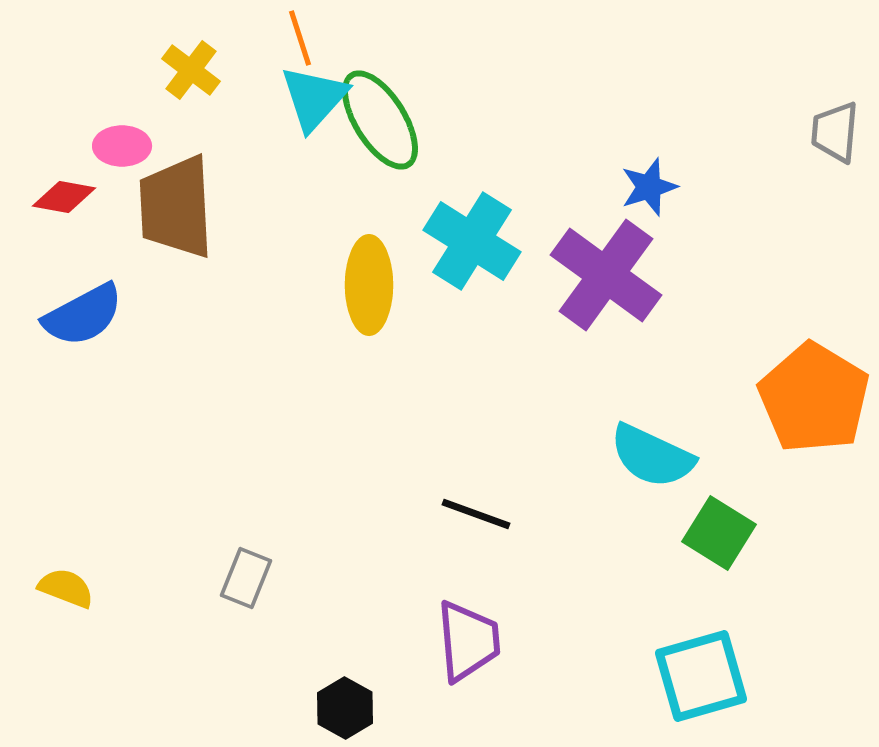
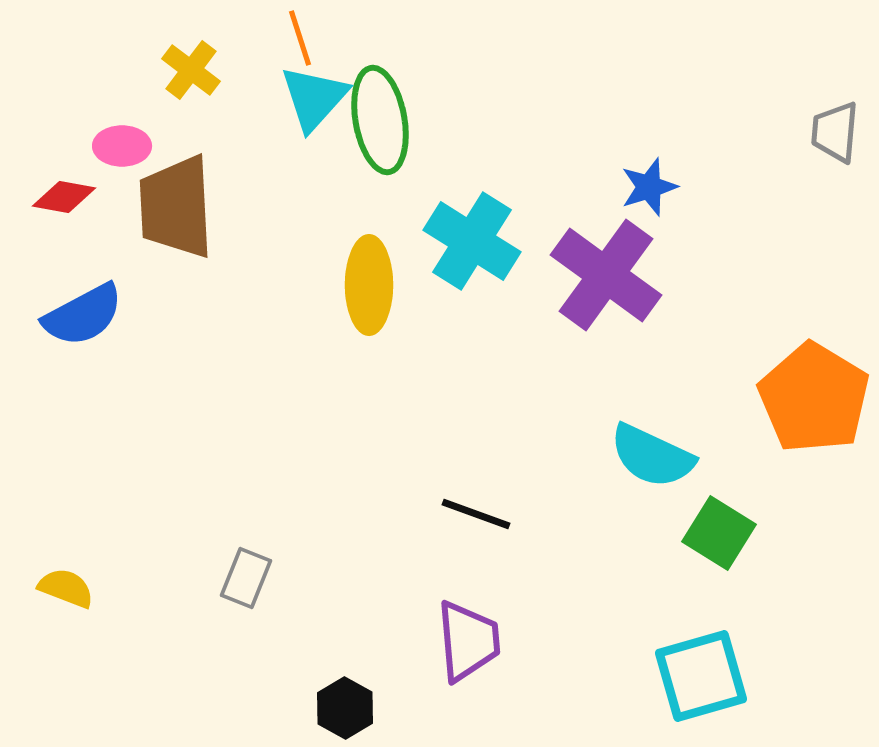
green ellipse: rotated 22 degrees clockwise
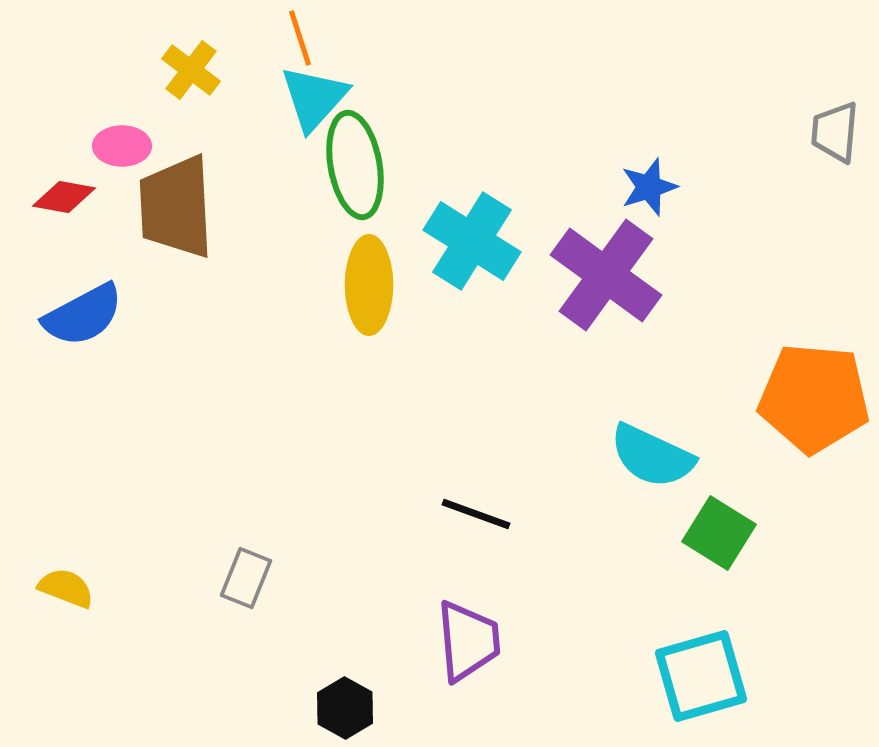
green ellipse: moved 25 px left, 45 px down
orange pentagon: rotated 26 degrees counterclockwise
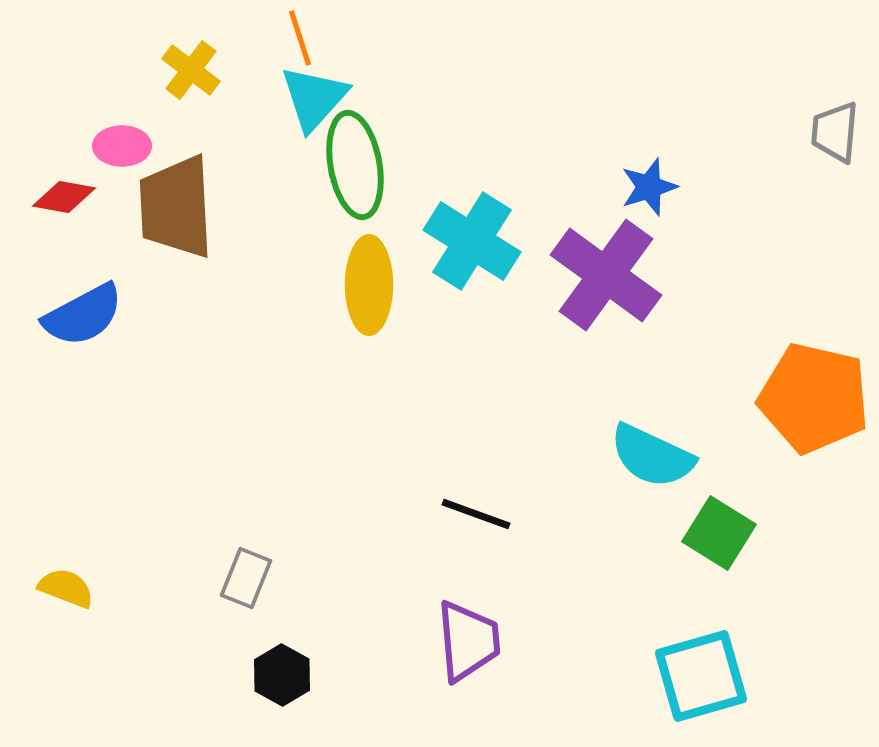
orange pentagon: rotated 8 degrees clockwise
black hexagon: moved 63 px left, 33 px up
